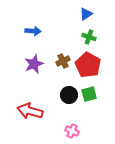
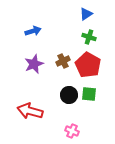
blue arrow: rotated 21 degrees counterclockwise
green square: rotated 21 degrees clockwise
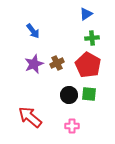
blue arrow: rotated 70 degrees clockwise
green cross: moved 3 px right, 1 px down; rotated 24 degrees counterclockwise
brown cross: moved 6 px left, 2 px down
red arrow: moved 6 px down; rotated 25 degrees clockwise
pink cross: moved 5 px up; rotated 24 degrees counterclockwise
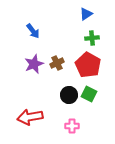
green square: rotated 21 degrees clockwise
red arrow: rotated 50 degrees counterclockwise
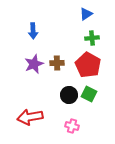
blue arrow: rotated 35 degrees clockwise
brown cross: rotated 24 degrees clockwise
pink cross: rotated 16 degrees clockwise
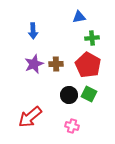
blue triangle: moved 7 px left, 3 px down; rotated 24 degrees clockwise
brown cross: moved 1 px left, 1 px down
red arrow: rotated 30 degrees counterclockwise
